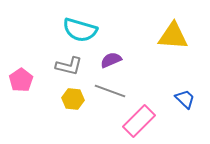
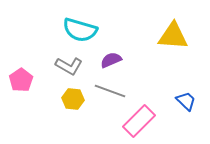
gray L-shape: rotated 16 degrees clockwise
blue trapezoid: moved 1 px right, 2 px down
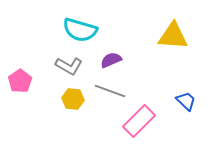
pink pentagon: moved 1 px left, 1 px down
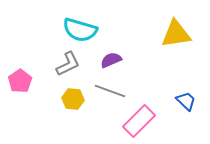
yellow triangle: moved 3 px right, 2 px up; rotated 12 degrees counterclockwise
gray L-shape: moved 1 px left, 2 px up; rotated 56 degrees counterclockwise
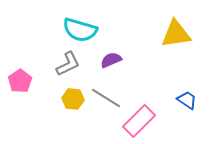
gray line: moved 4 px left, 7 px down; rotated 12 degrees clockwise
blue trapezoid: moved 1 px right, 1 px up; rotated 10 degrees counterclockwise
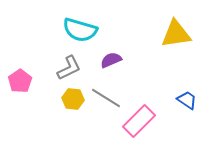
gray L-shape: moved 1 px right, 4 px down
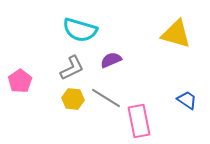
yellow triangle: rotated 24 degrees clockwise
gray L-shape: moved 3 px right
pink rectangle: rotated 56 degrees counterclockwise
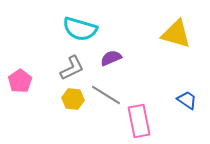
cyan semicircle: moved 1 px up
purple semicircle: moved 2 px up
gray line: moved 3 px up
